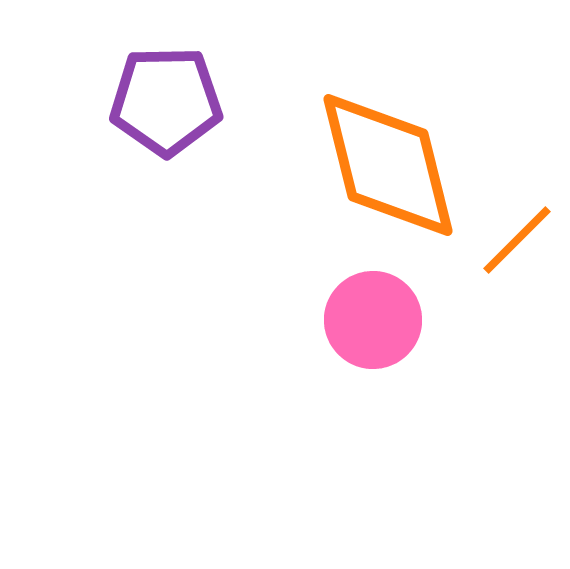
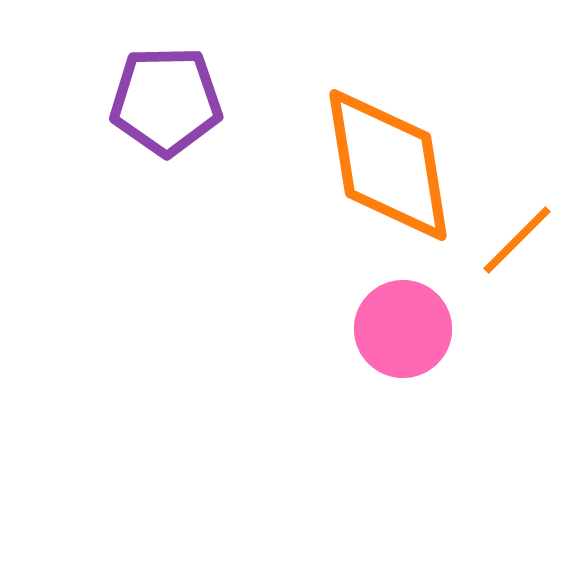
orange diamond: rotated 5 degrees clockwise
pink circle: moved 30 px right, 9 px down
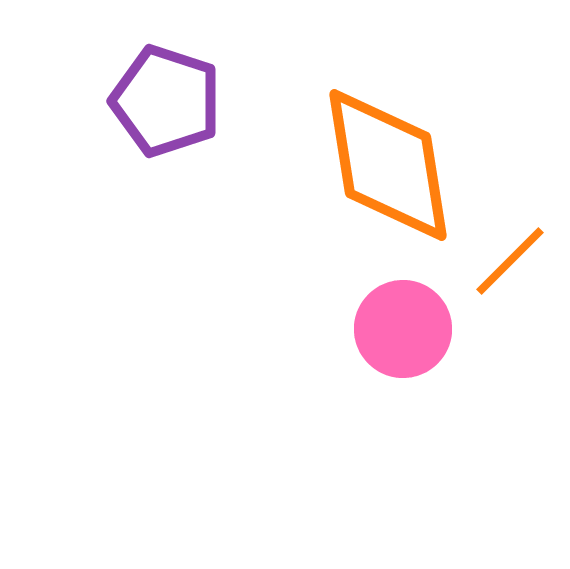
purple pentagon: rotated 19 degrees clockwise
orange line: moved 7 px left, 21 px down
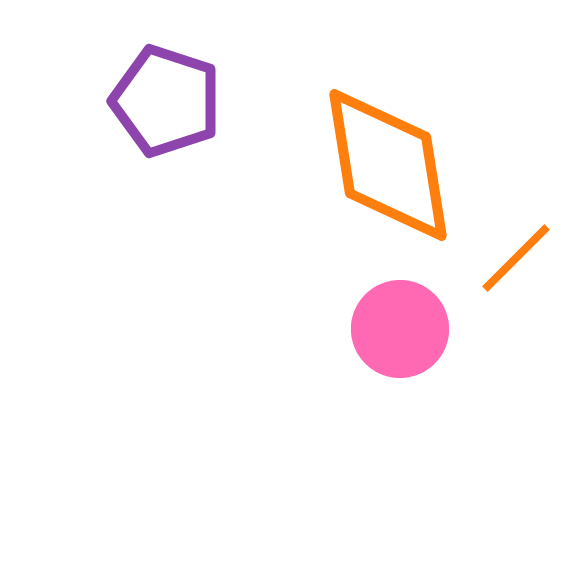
orange line: moved 6 px right, 3 px up
pink circle: moved 3 px left
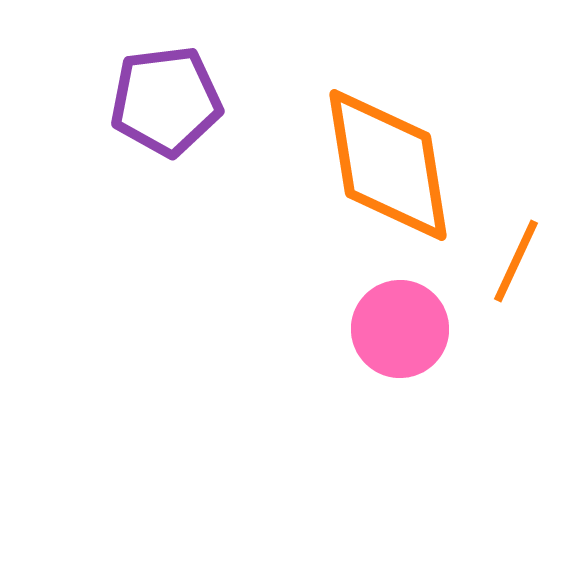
purple pentagon: rotated 25 degrees counterclockwise
orange line: moved 3 px down; rotated 20 degrees counterclockwise
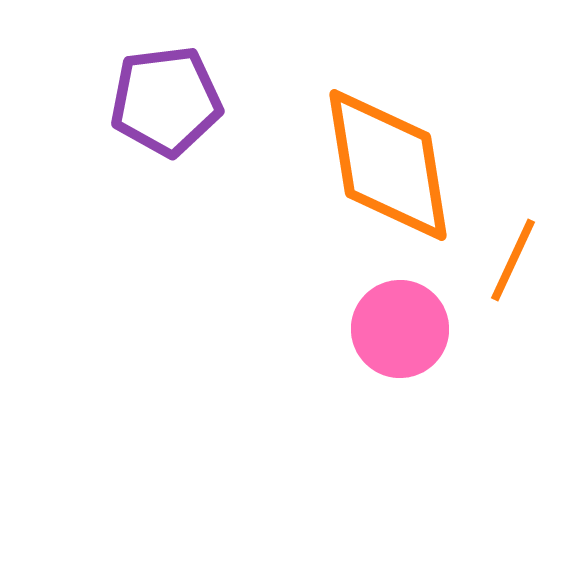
orange line: moved 3 px left, 1 px up
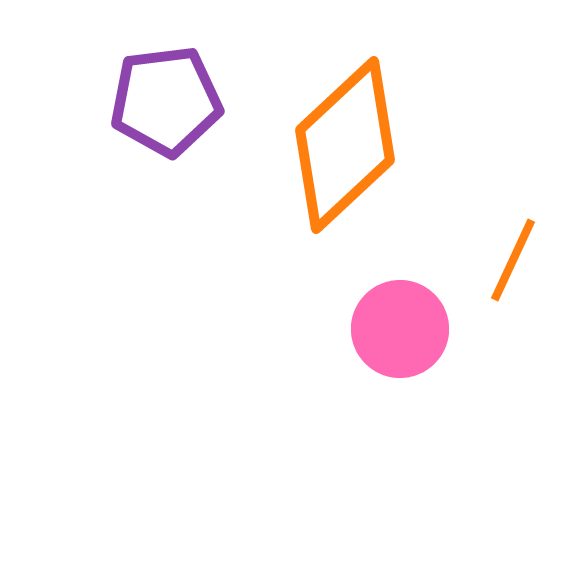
orange diamond: moved 43 px left, 20 px up; rotated 56 degrees clockwise
